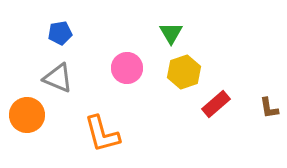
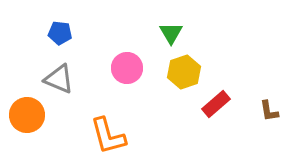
blue pentagon: rotated 15 degrees clockwise
gray triangle: moved 1 px right, 1 px down
brown L-shape: moved 3 px down
orange L-shape: moved 6 px right, 2 px down
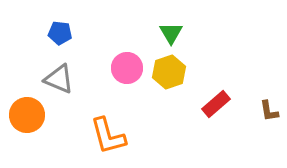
yellow hexagon: moved 15 px left
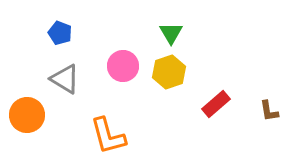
blue pentagon: rotated 15 degrees clockwise
pink circle: moved 4 px left, 2 px up
gray triangle: moved 6 px right; rotated 8 degrees clockwise
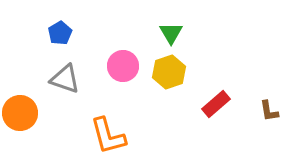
blue pentagon: rotated 20 degrees clockwise
gray triangle: rotated 12 degrees counterclockwise
orange circle: moved 7 px left, 2 px up
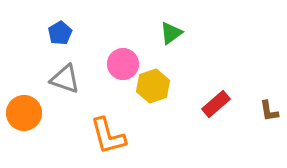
green triangle: rotated 25 degrees clockwise
pink circle: moved 2 px up
yellow hexagon: moved 16 px left, 14 px down
orange circle: moved 4 px right
